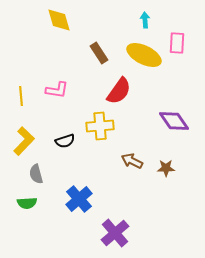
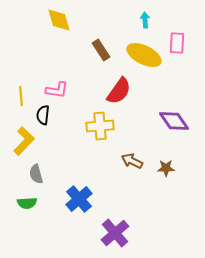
brown rectangle: moved 2 px right, 3 px up
black semicircle: moved 22 px left, 26 px up; rotated 114 degrees clockwise
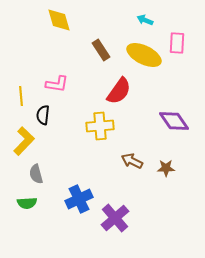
cyan arrow: rotated 63 degrees counterclockwise
pink L-shape: moved 6 px up
blue cross: rotated 16 degrees clockwise
purple cross: moved 15 px up
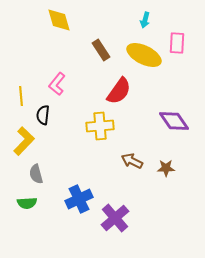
cyan arrow: rotated 98 degrees counterclockwise
pink L-shape: rotated 120 degrees clockwise
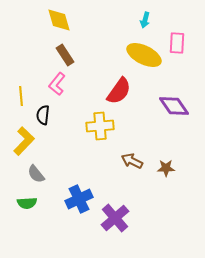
brown rectangle: moved 36 px left, 5 px down
purple diamond: moved 15 px up
gray semicircle: rotated 24 degrees counterclockwise
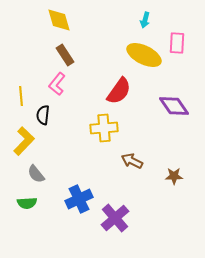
yellow cross: moved 4 px right, 2 px down
brown star: moved 8 px right, 8 px down
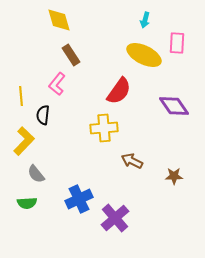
brown rectangle: moved 6 px right
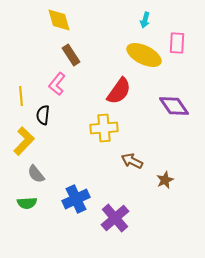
brown star: moved 9 px left, 4 px down; rotated 24 degrees counterclockwise
blue cross: moved 3 px left
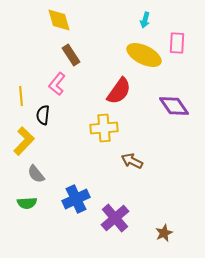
brown star: moved 1 px left, 53 px down
